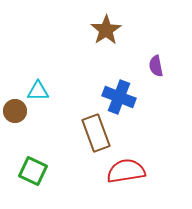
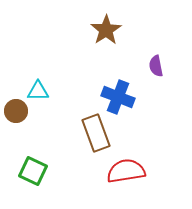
blue cross: moved 1 px left
brown circle: moved 1 px right
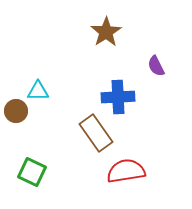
brown star: moved 2 px down
purple semicircle: rotated 15 degrees counterclockwise
blue cross: rotated 24 degrees counterclockwise
brown rectangle: rotated 15 degrees counterclockwise
green square: moved 1 px left, 1 px down
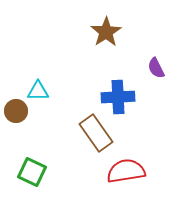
purple semicircle: moved 2 px down
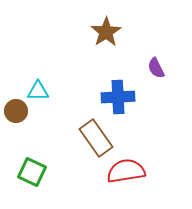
brown rectangle: moved 5 px down
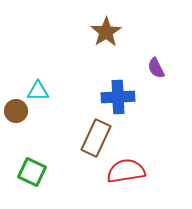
brown rectangle: rotated 60 degrees clockwise
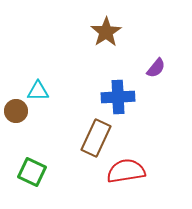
purple semicircle: rotated 115 degrees counterclockwise
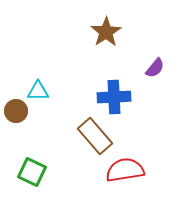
purple semicircle: moved 1 px left
blue cross: moved 4 px left
brown rectangle: moved 1 px left, 2 px up; rotated 66 degrees counterclockwise
red semicircle: moved 1 px left, 1 px up
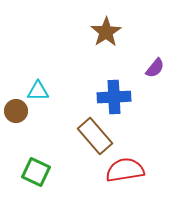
green square: moved 4 px right
